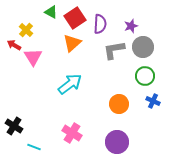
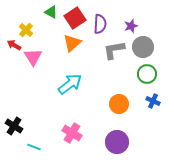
green circle: moved 2 px right, 2 px up
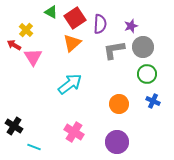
pink cross: moved 2 px right, 1 px up
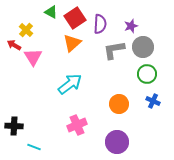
black cross: rotated 30 degrees counterclockwise
pink cross: moved 3 px right, 7 px up; rotated 36 degrees clockwise
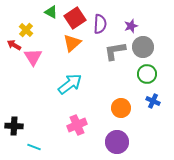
gray L-shape: moved 1 px right, 1 px down
orange circle: moved 2 px right, 4 px down
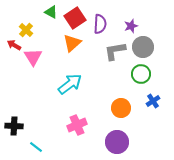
green circle: moved 6 px left
blue cross: rotated 32 degrees clockwise
cyan line: moved 2 px right; rotated 16 degrees clockwise
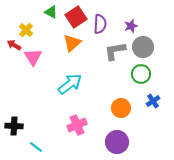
red square: moved 1 px right, 1 px up
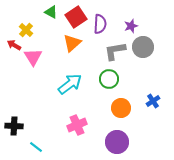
green circle: moved 32 px left, 5 px down
